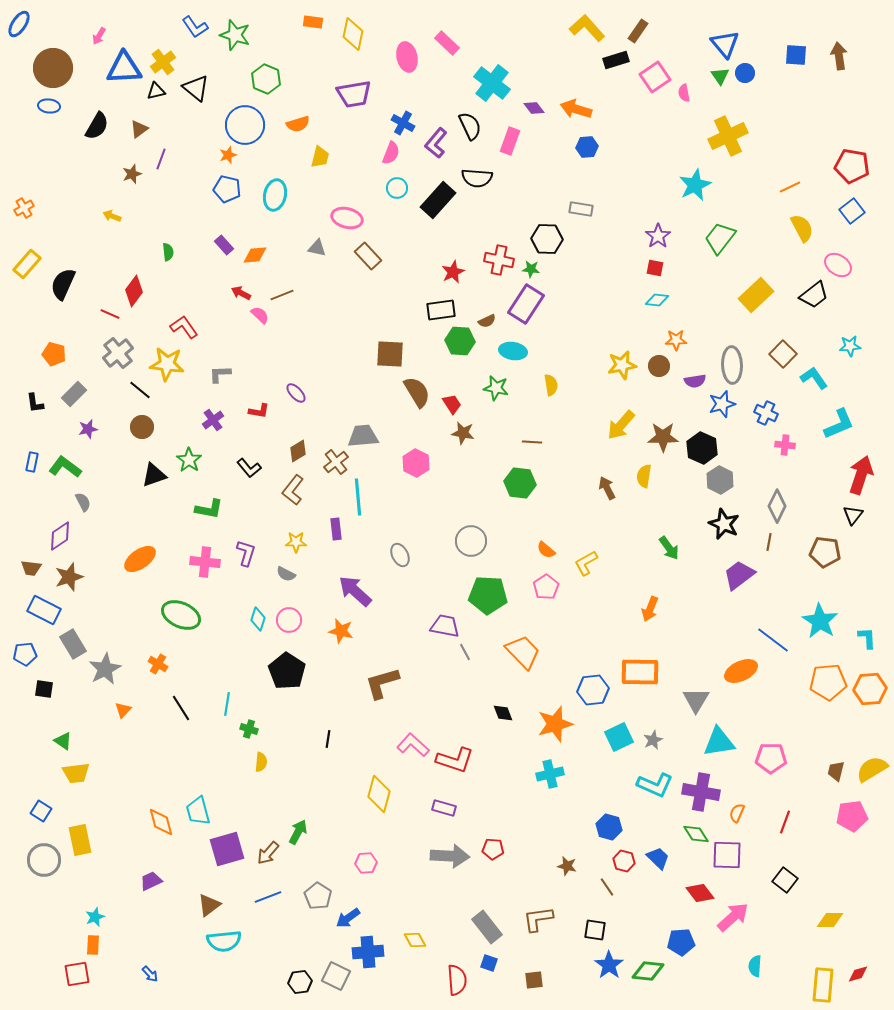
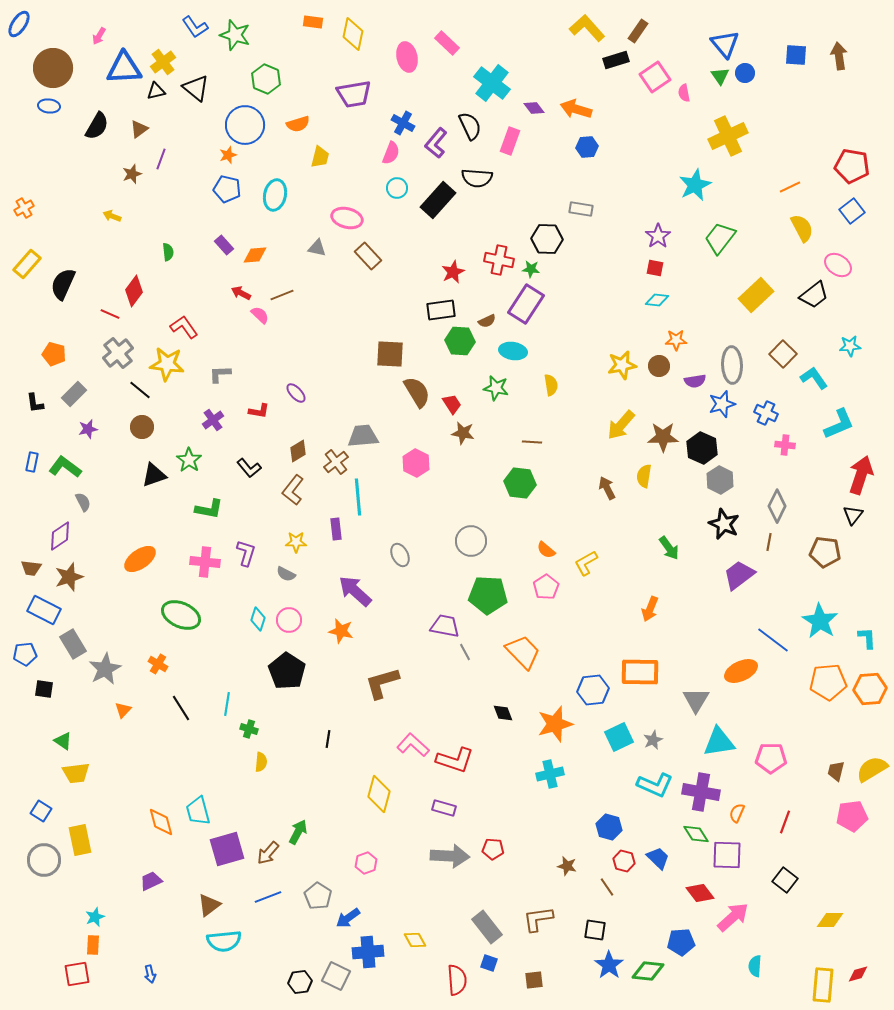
pink hexagon at (366, 863): rotated 15 degrees counterclockwise
blue arrow at (150, 974): rotated 30 degrees clockwise
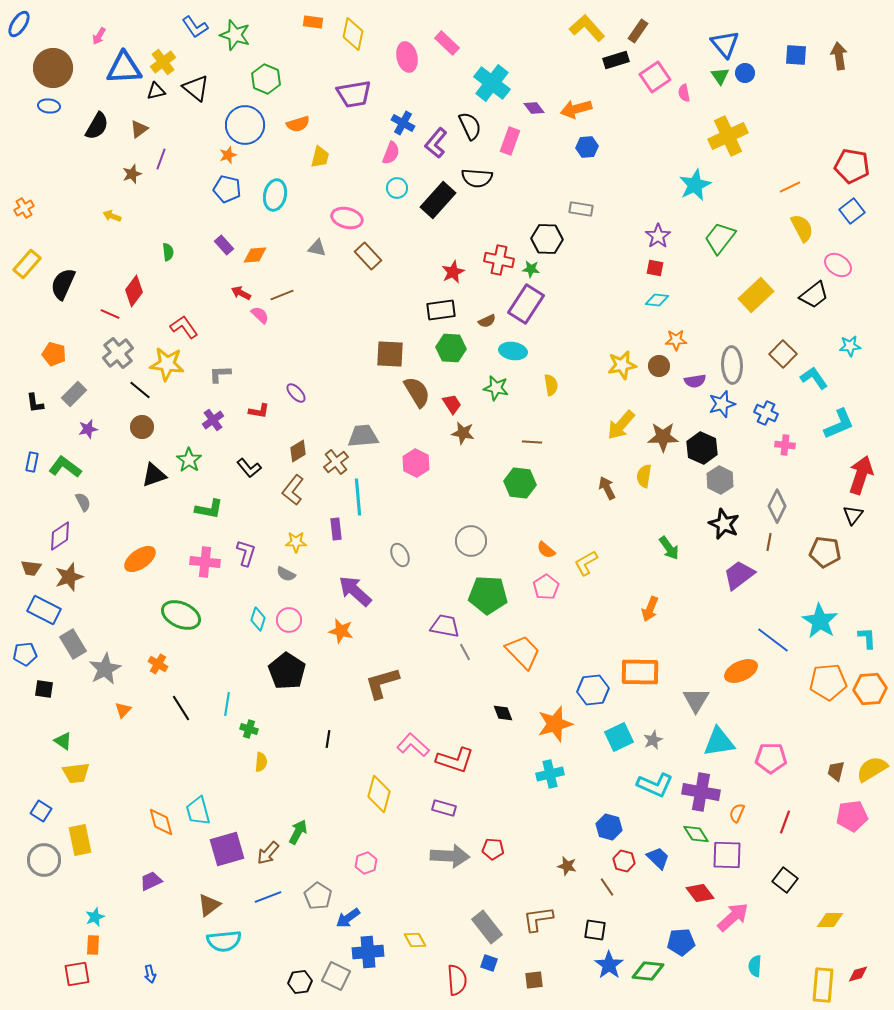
orange arrow at (576, 109): rotated 32 degrees counterclockwise
green hexagon at (460, 341): moved 9 px left, 7 px down
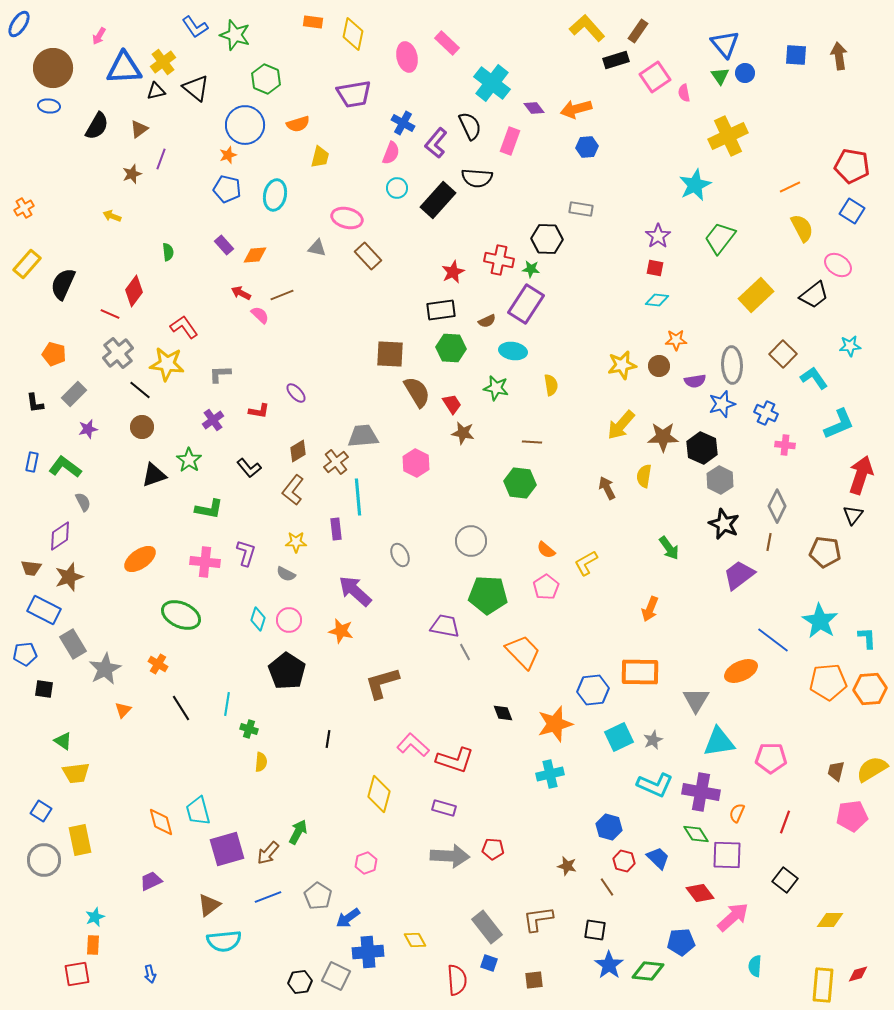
blue square at (852, 211): rotated 20 degrees counterclockwise
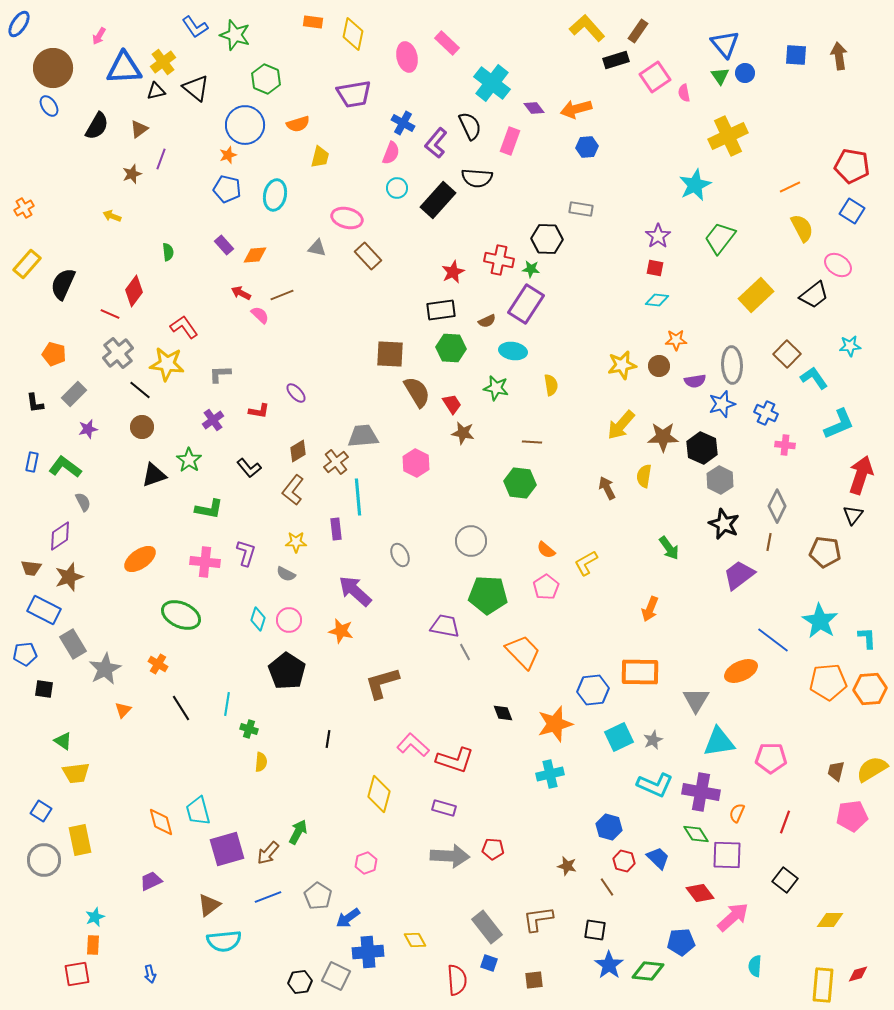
blue ellipse at (49, 106): rotated 50 degrees clockwise
brown square at (783, 354): moved 4 px right
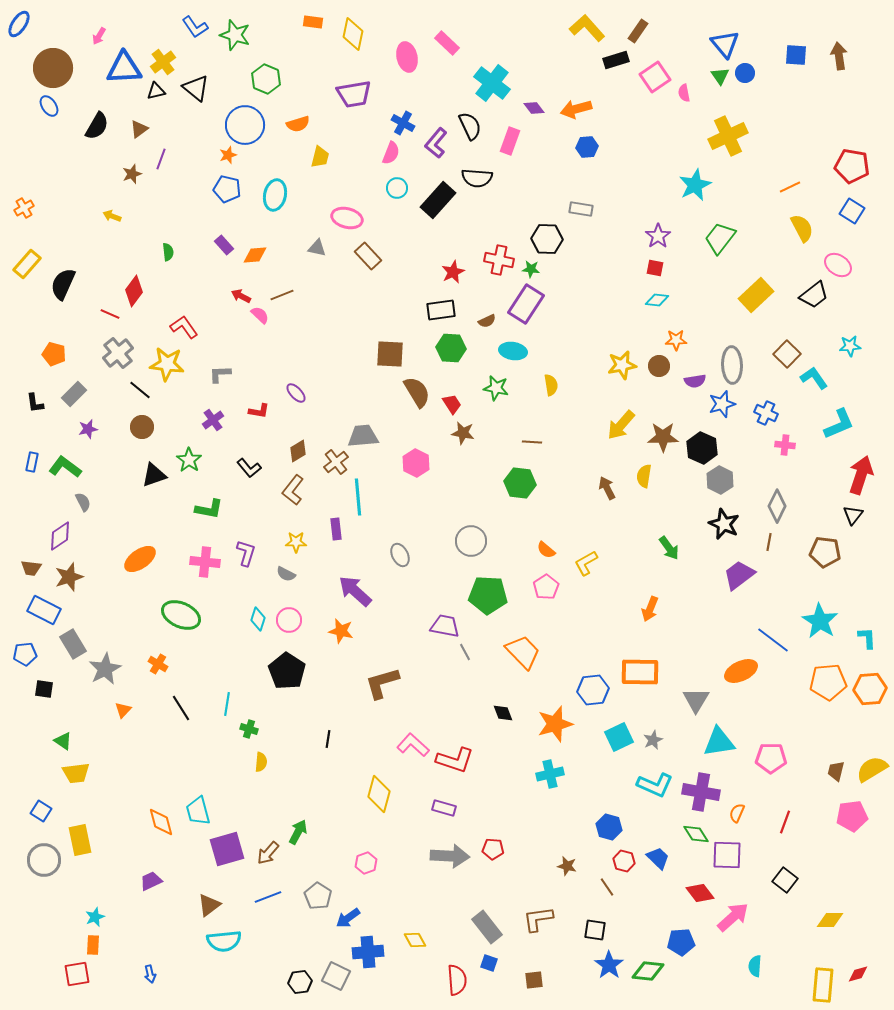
red arrow at (241, 293): moved 3 px down
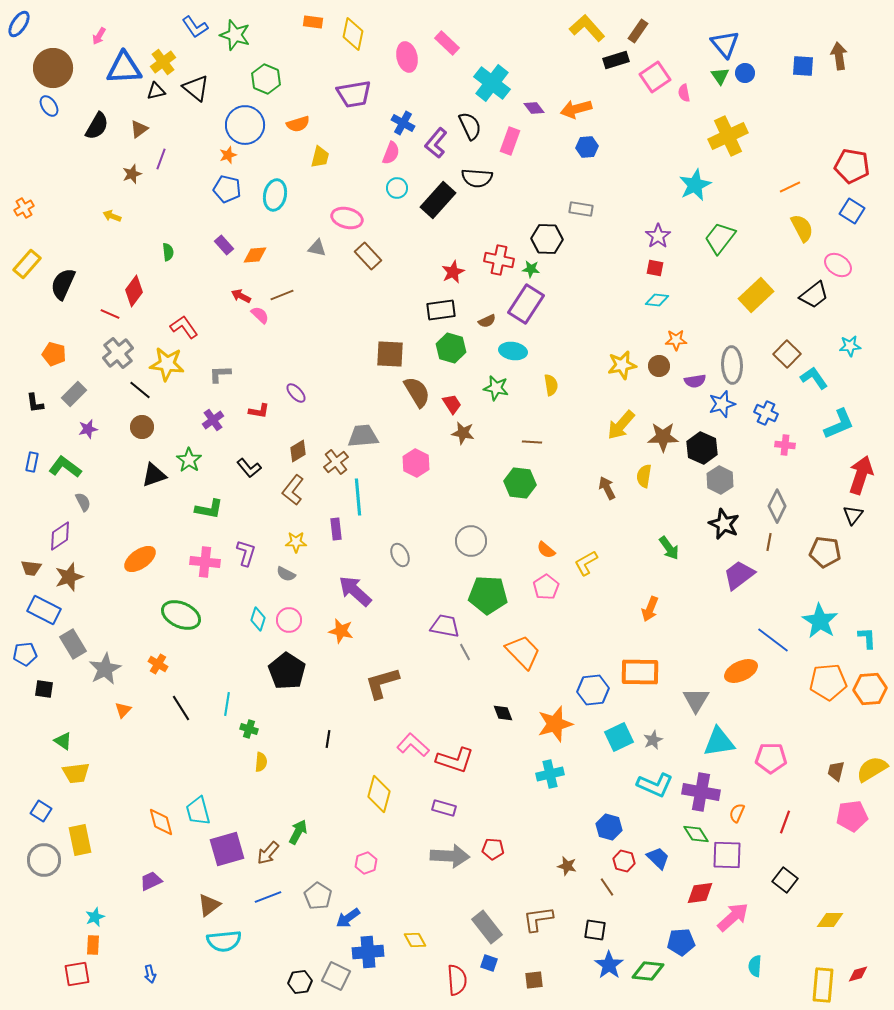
blue square at (796, 55): moved 7 px right, 11 px down
green hexagon at (451, 348): rotated 12 degrees clockwise
red diamond at (700, 893): rotated 60 degrees counterclockwise
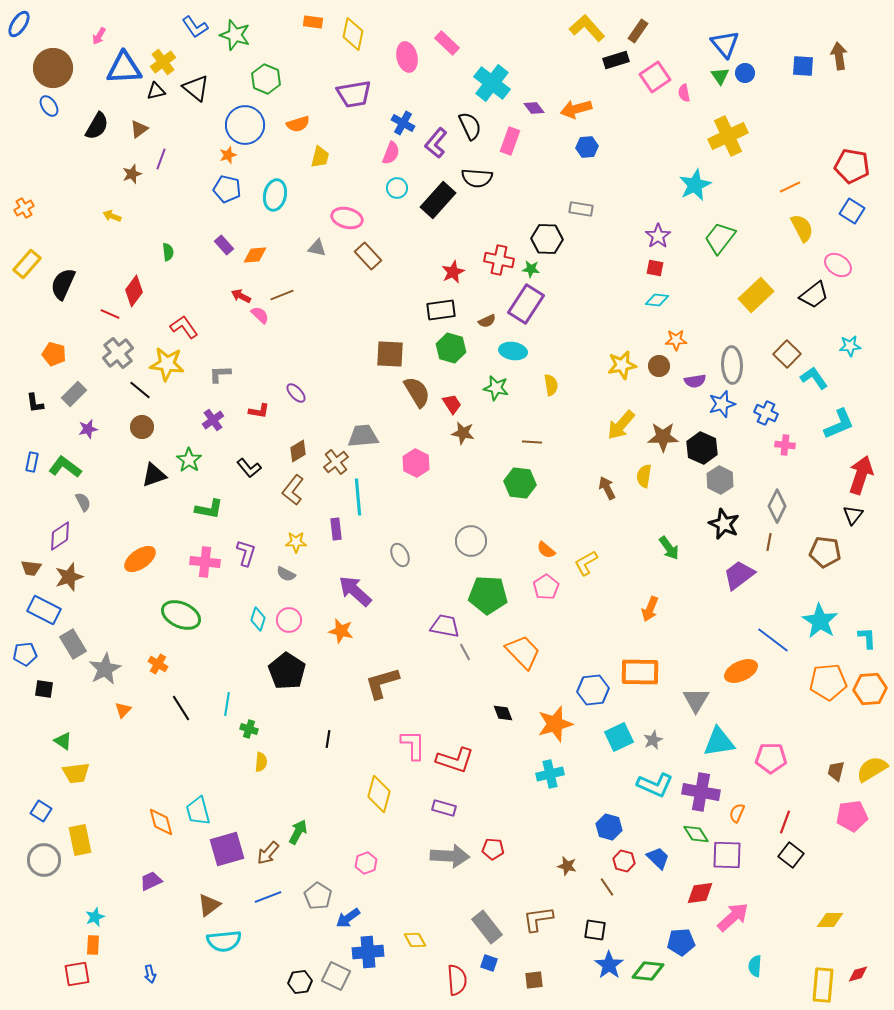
pink L-shape at (413, 745): rotated 48 degrees clockwise
black square at (785, 880): moved 6 px right, 25 px up
